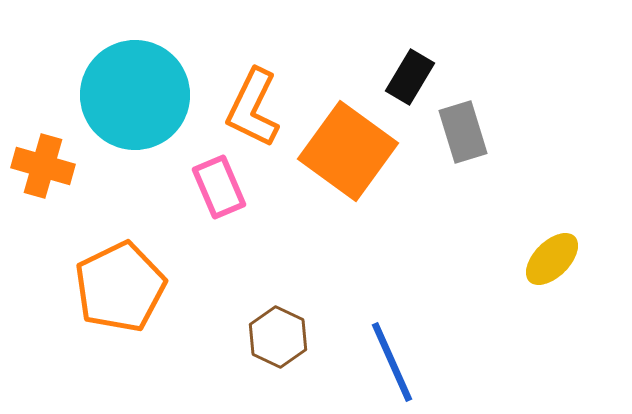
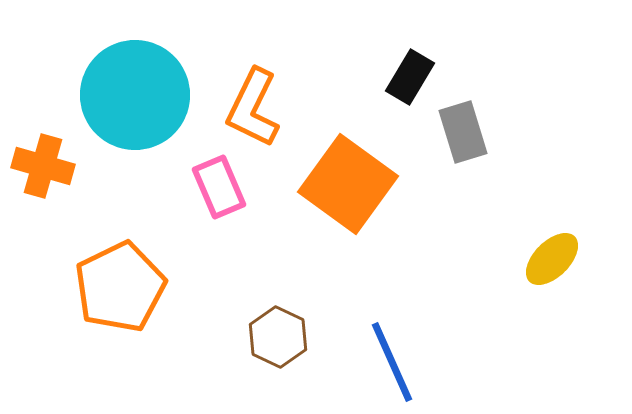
orange square: moved 33 px down
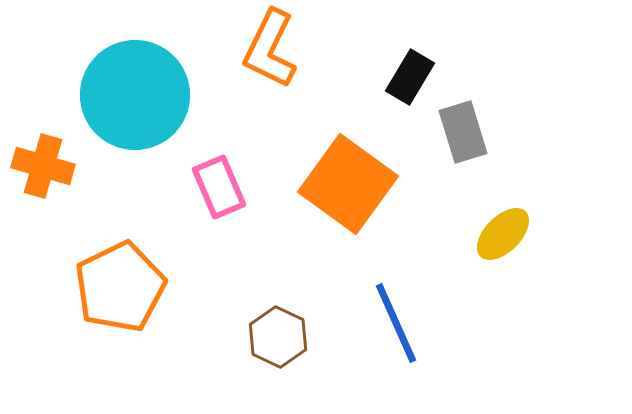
orange L-shape: moved 17 px right, 59 px up
yellow ellipse: moved 49 px left, 25 px up
blue line: moved 4 px right, 39 px up
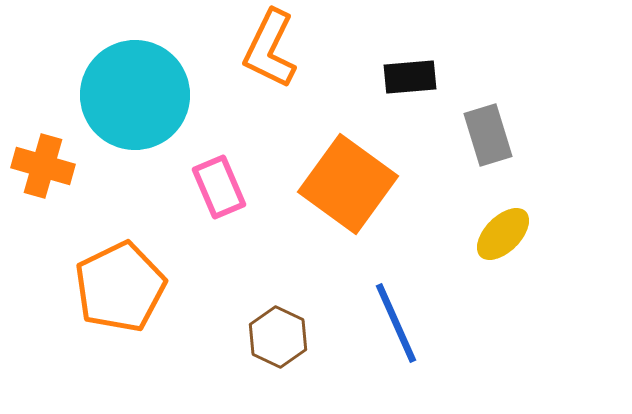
black rectangle: rotated 54 degrees clockwise
gray rectangle: moved 25 px right, 3 px down
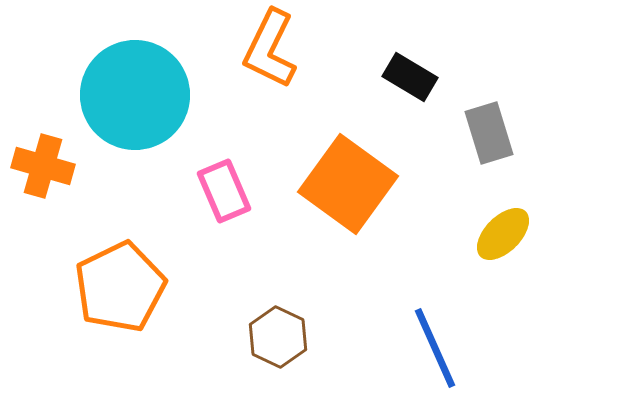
black rectangle: rotated 36 degrees clockwise
gray rectangle: moved 1 px right, 2 px up
pink rectangle: moved 5 px right, 4 px down
blue line: moved 39 px right, 25 px down
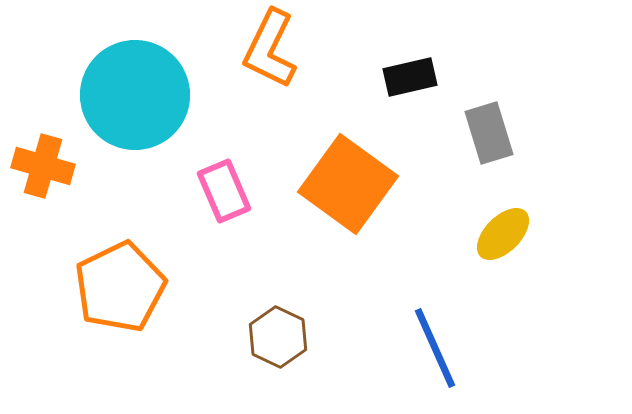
black rectangle: rotated 44 degrees counterclockwise
